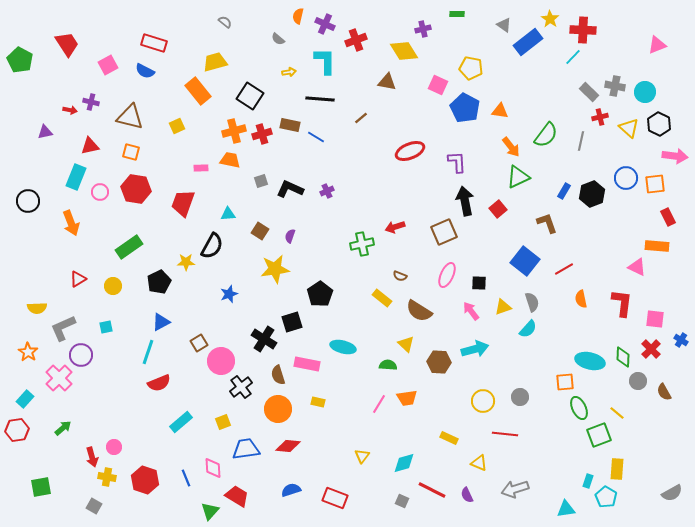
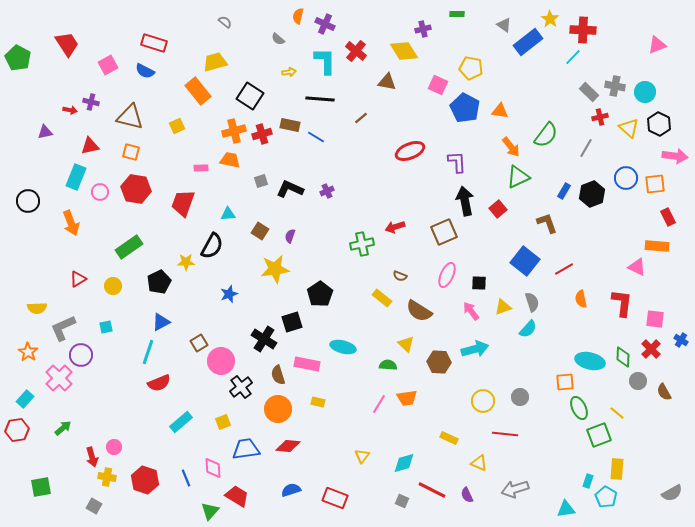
red cross at (356, 40): moved 11 px down; rotated 30 degrees counterclockwise
green pentagon at (20, 60): moved 2 px left, 2 px up
gray line at (581, 141): moved 5 px right, 7 px down; rotated 18 degrees clockwise
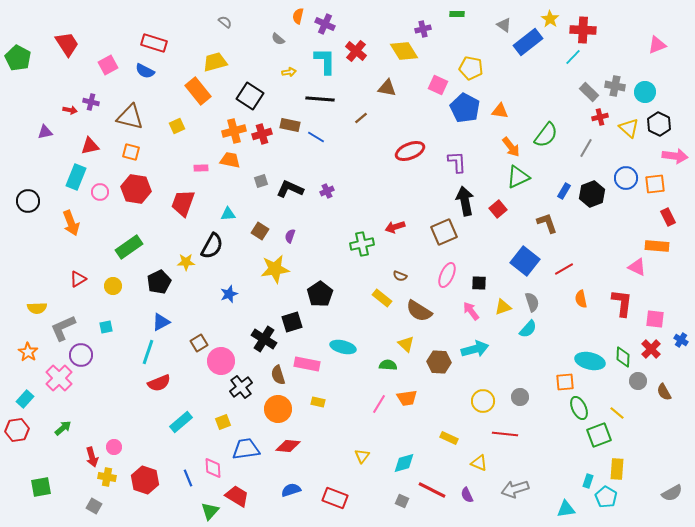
brown triangle at (387, 82): moved 6 px down
blue line at (186, 478): moved 2 px right
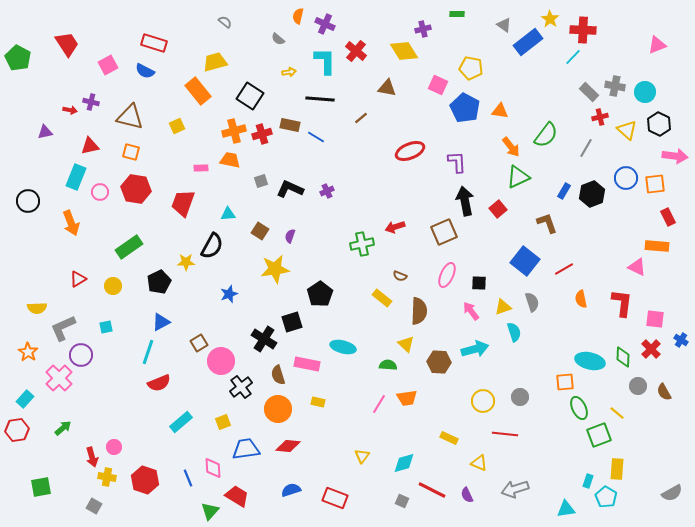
yellow triangle at (629, 128): moved 2 px left, 2 px down
brown semicircle at (419, 311): rotated 120 degrees counterclockwise
cyan semicircle at (528, 329): moved 14 px left, 3 px down; rotated 60 degrees counterclockwise
gray circle at (638, 381): moved 5 px down
